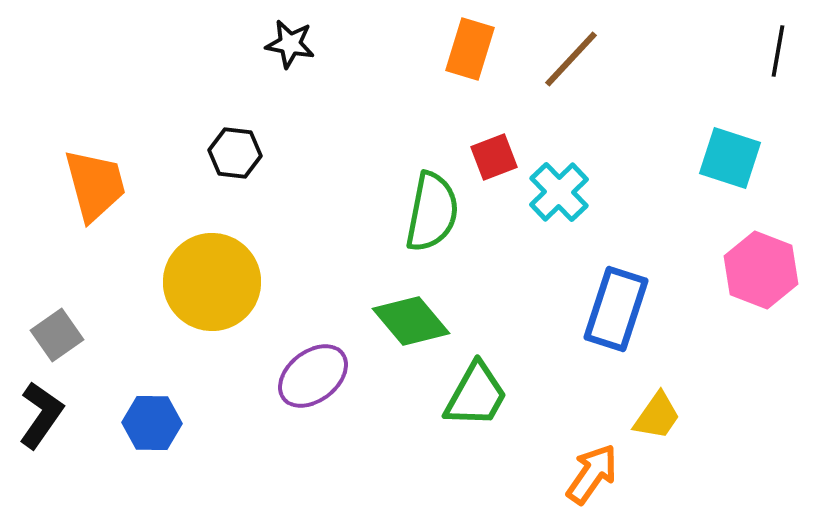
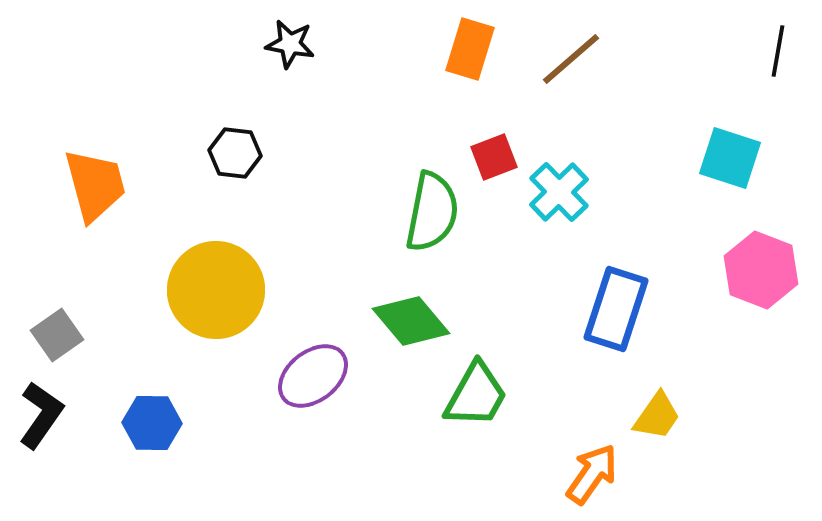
brown line: rotated 6 degrees clockwise
yellow circle: moved 4 px right, 8 px down
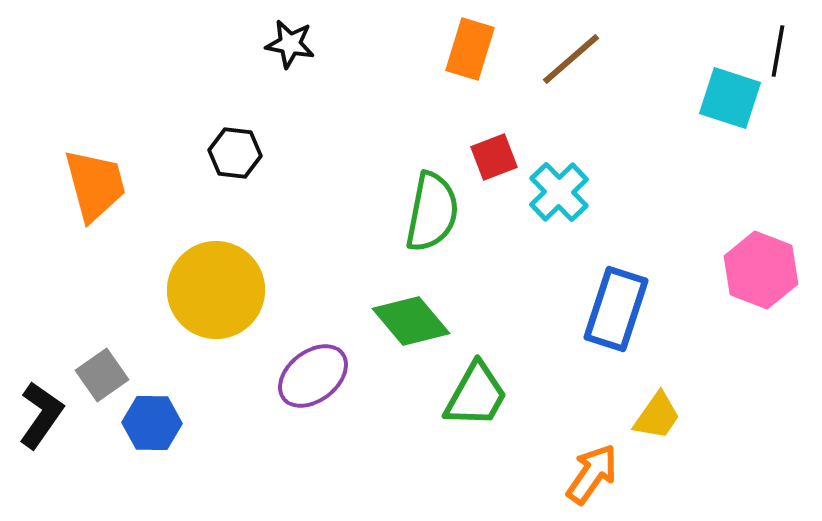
cyan square: moved 60 px up
gray square: moved 45 px right, 40 px down
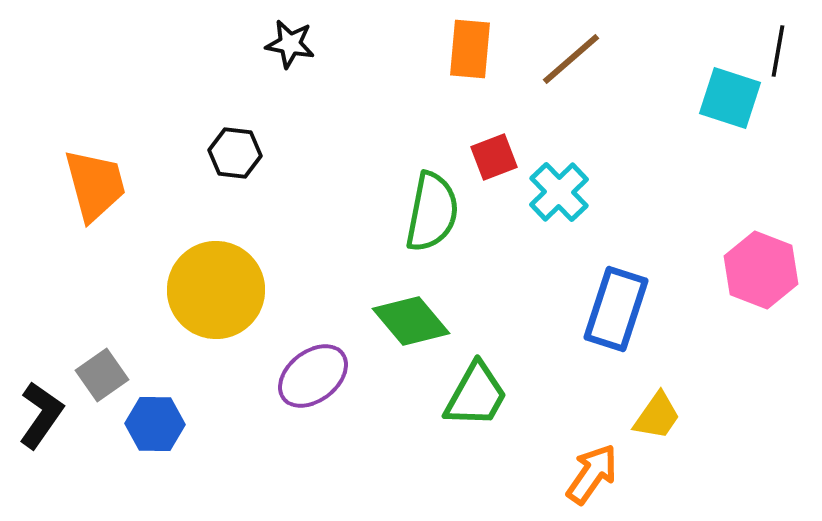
orange rectangle: rotated 12 degrees counterclockwise
blue hexagon: moved 3 px right, 1 px down
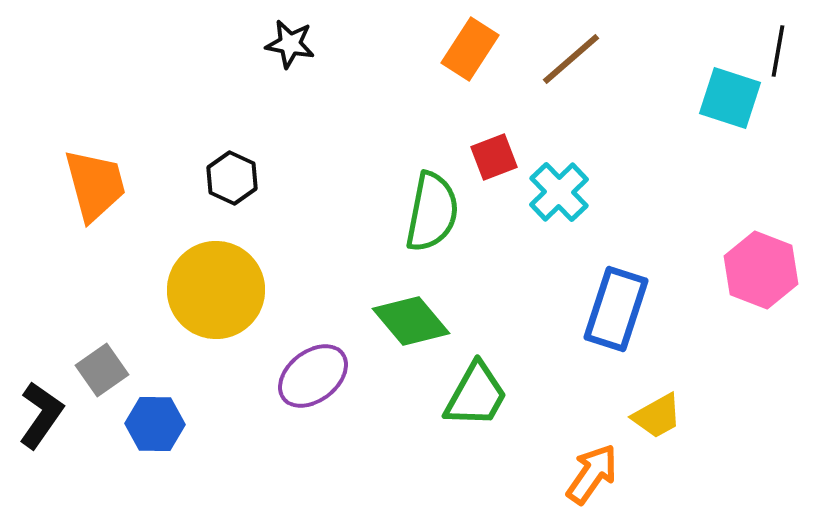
orange rectangle: rotated 28 degrees clockwise
black hexagon: moved 3 px left, 25 px down; rotated 18 degrees clockwise
gray square: moved 5 px up
yellow trapezoid: rotated 26 degrees clockwise
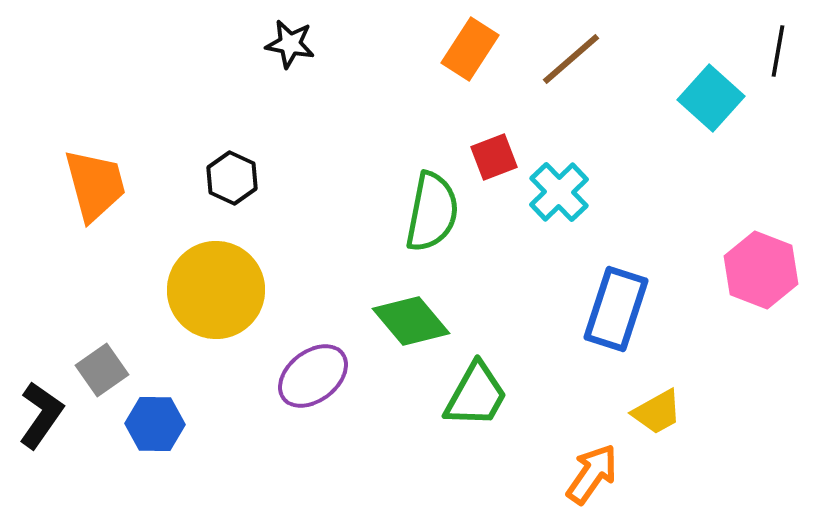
cyan square: moved 19 px left; rotated 24 degrees clockwise
yellow trapezoid: moved 4 px up
